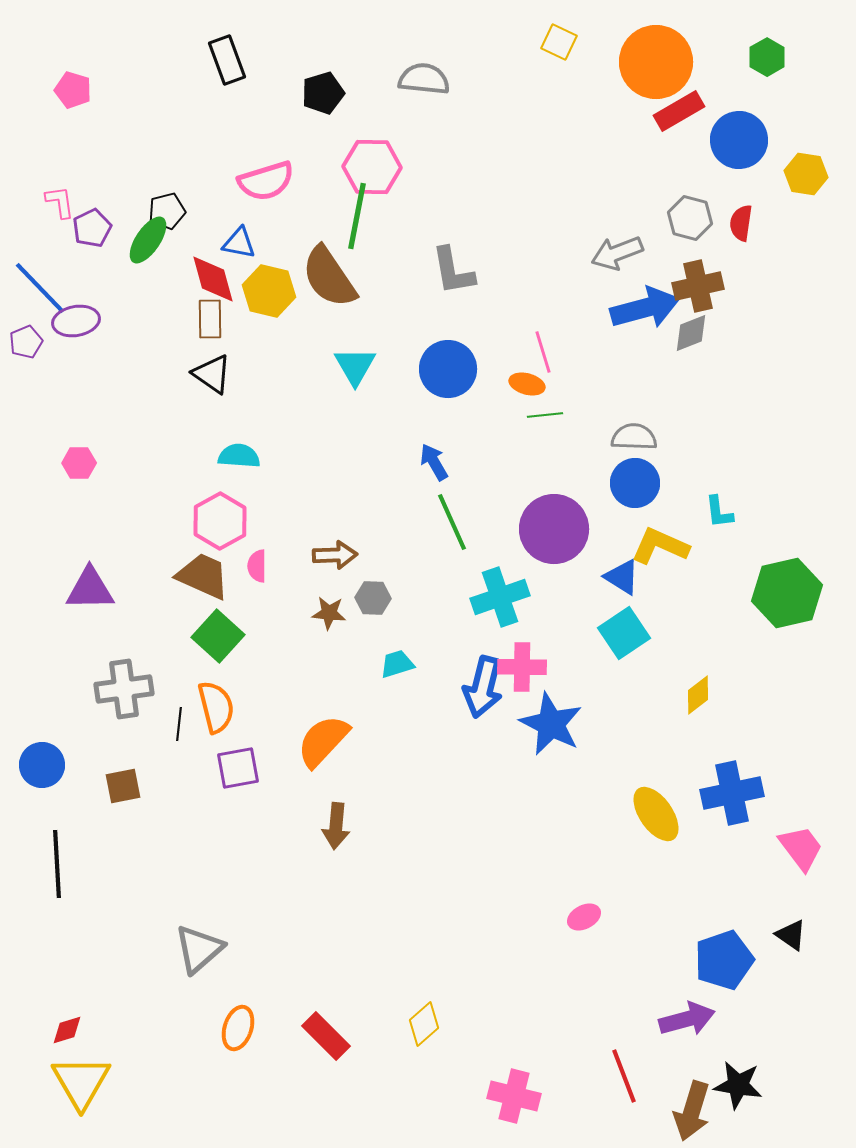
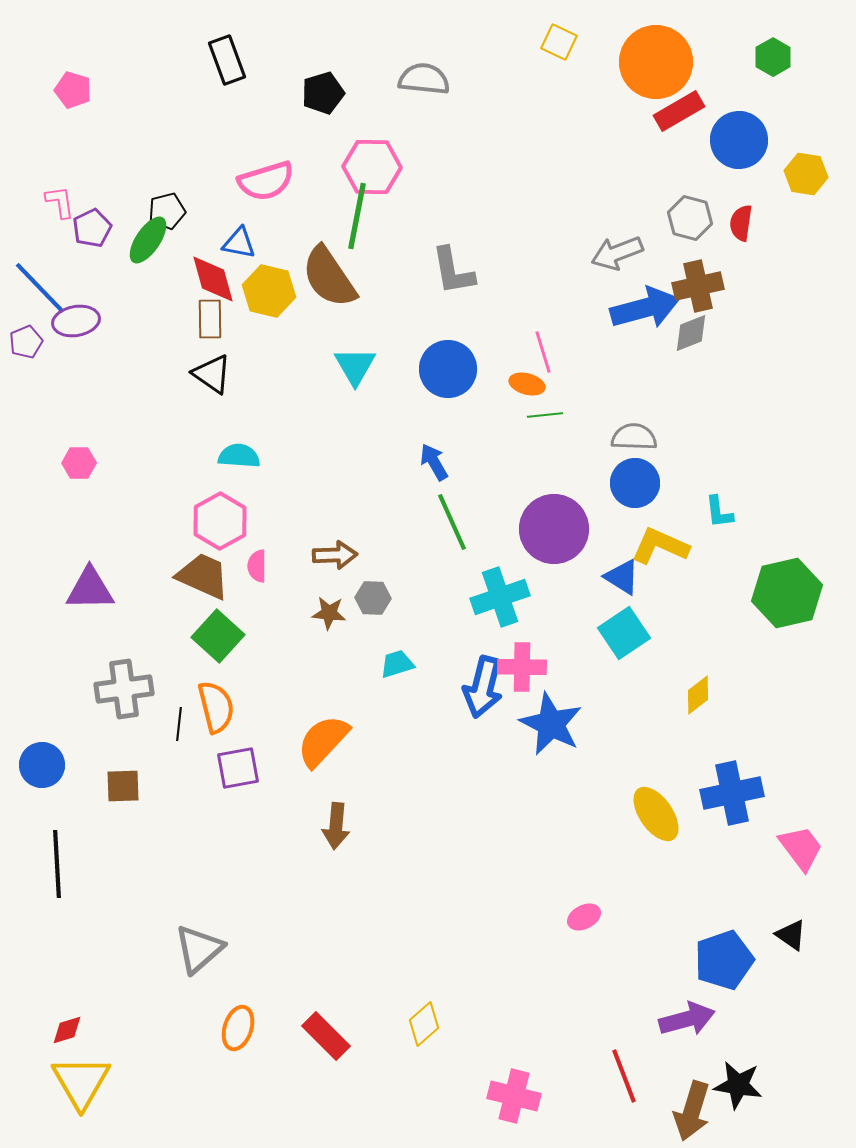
green hexagon at (767, 57): moved 6 px right
brown square at (123, 786): rotated 9 degrees clockwise
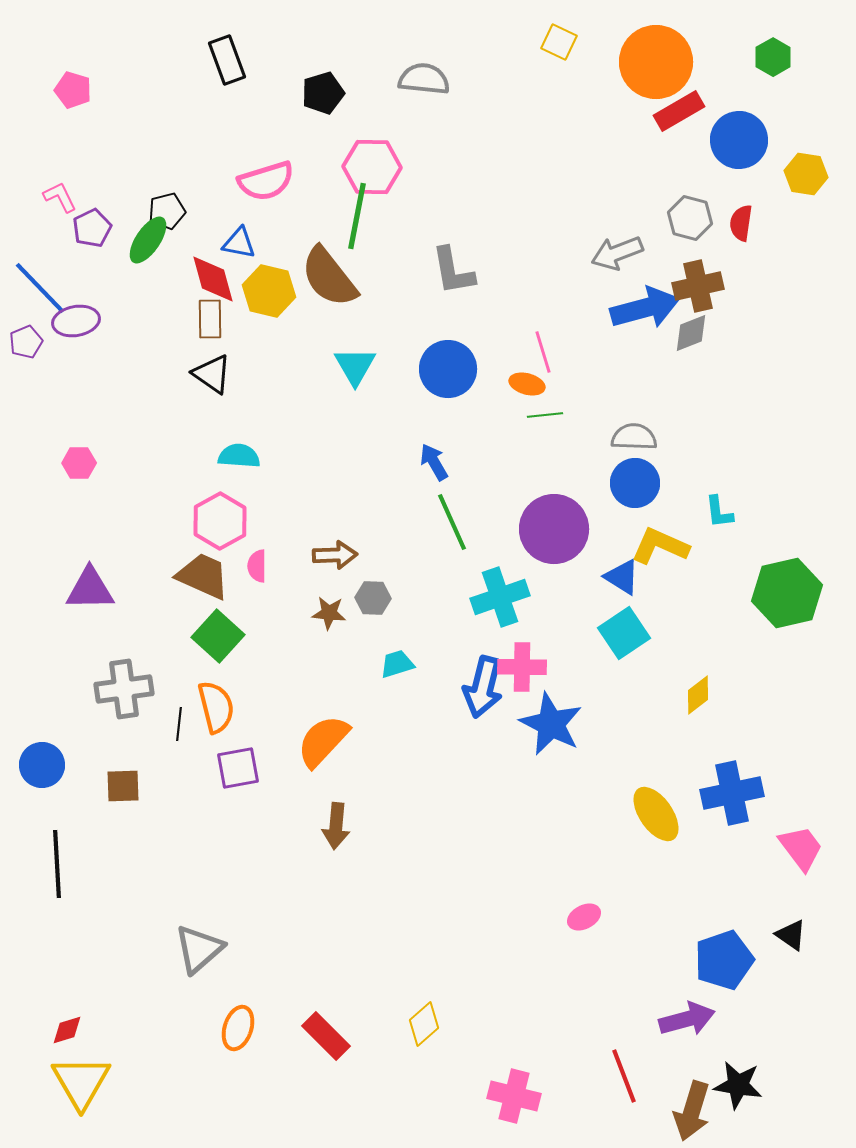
pink L-shape at (60, 202): moved 5 px up; rotated 18 degrees counterclockwise
brown semicircle at (329, 277): rotated 4 degrees counterclockwise
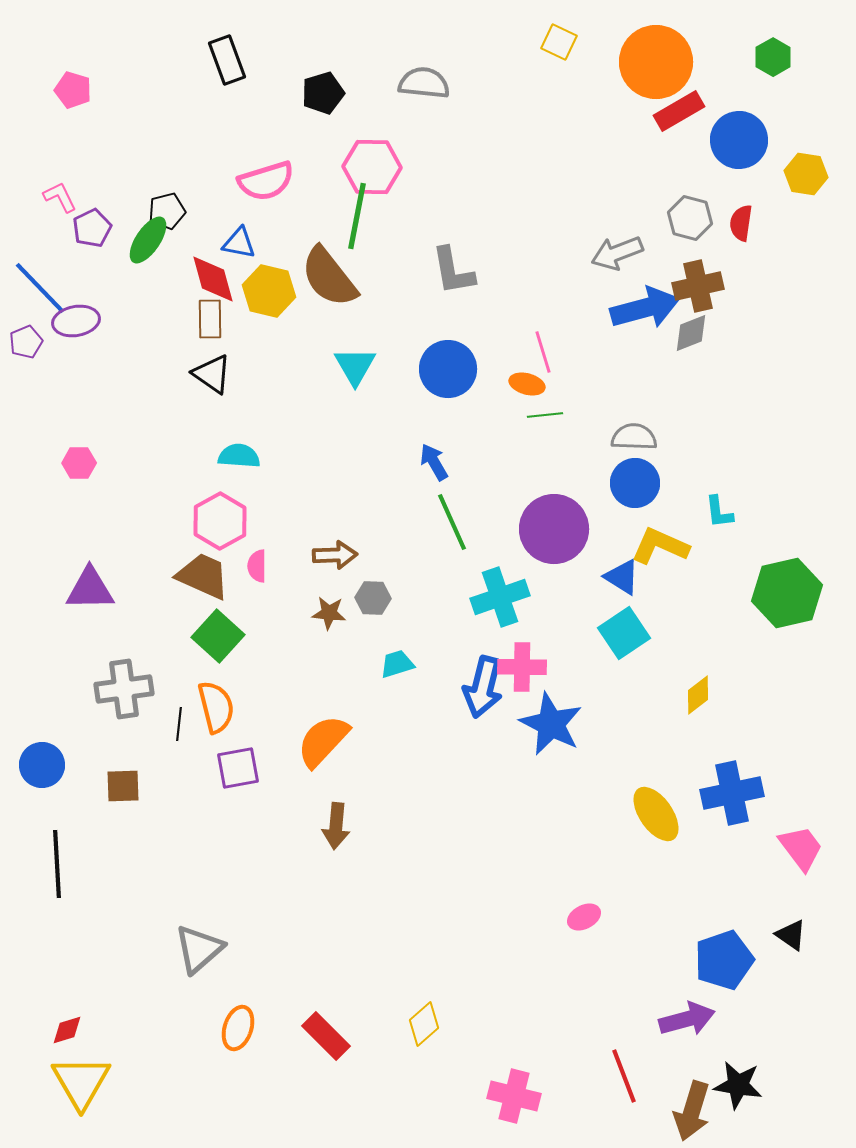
gray semicircle at (424, 79): moved 4 px down
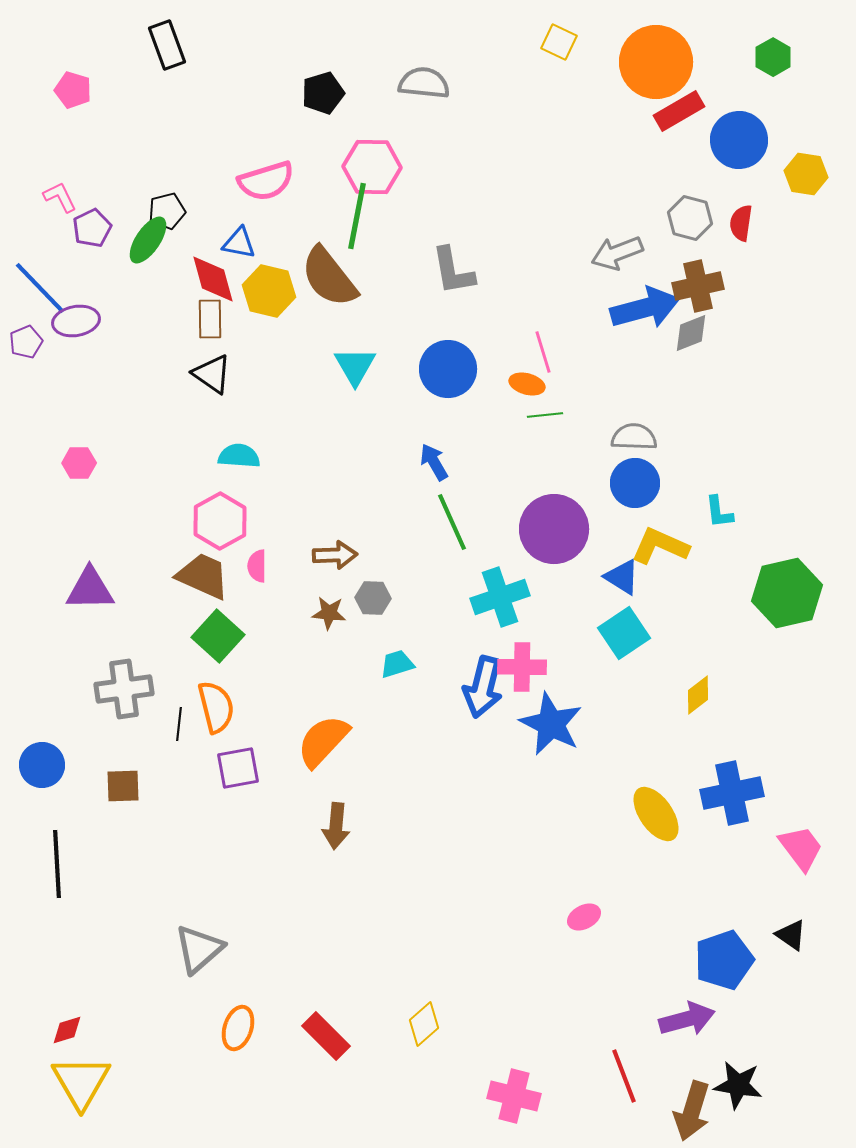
black rectangle at (227, 60): moved 60 px left, 15 px up
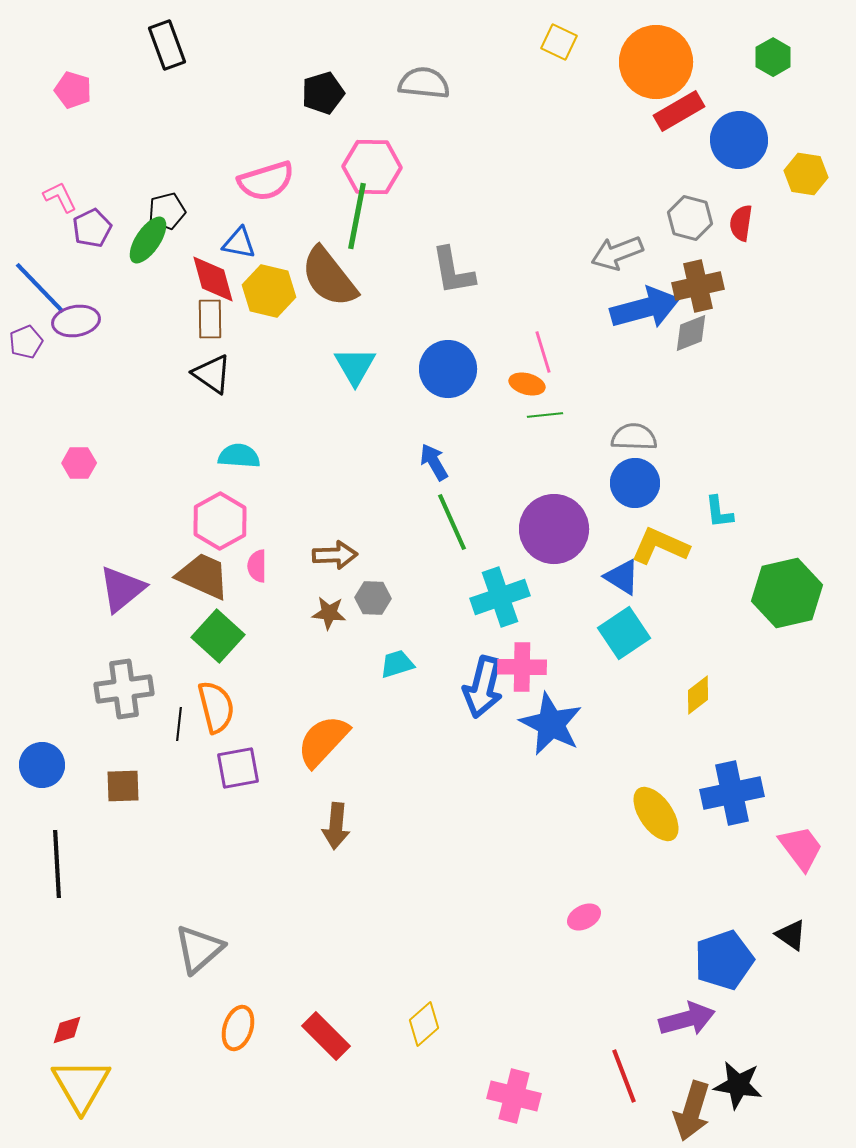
purple triangle at (90, 589): moved 32 px right; rotated 38 degrees counterclockwise
yellow triangle at (81, 1082): moved 3 px down
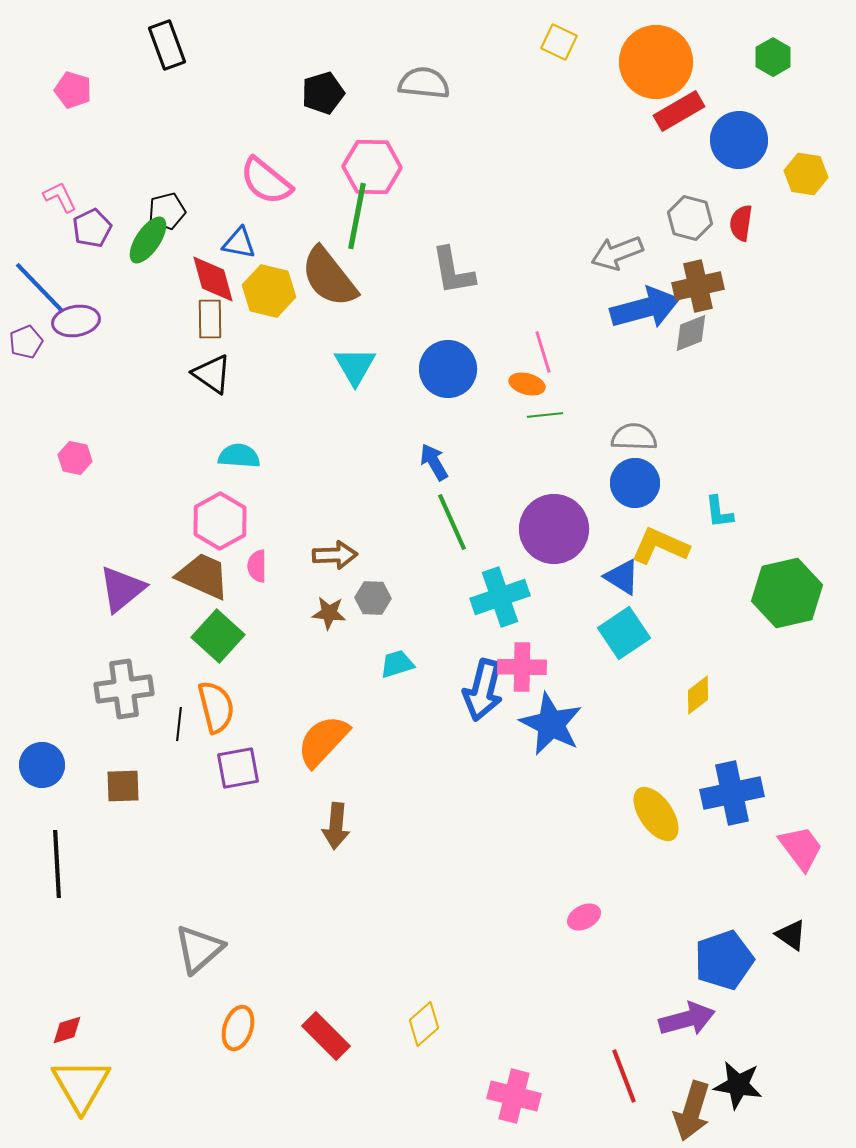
pink semicircle at (266, 181): rotated 56 degrees clockwise
pink hexagon at (79, 463): moved 4 px left, 5 px up; rotated 12 degrees clockwise
blue arrow at (483, 687): moved 3 px down
